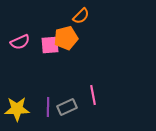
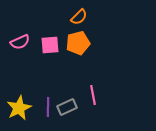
orange semicircle: moved 2 px left, 1 px down
orange pentagon: moved 12 px right, 5 px down
yellow star: moved 2 px right, 1 px up; rotated 25 degrees counterclockwise
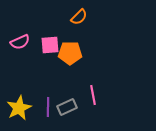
orange pentagon: moved 8 px left, 10 px down; rotated 15 degrees clockwise
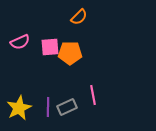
pink square: moved 2 px down
